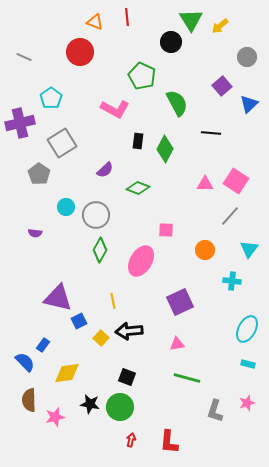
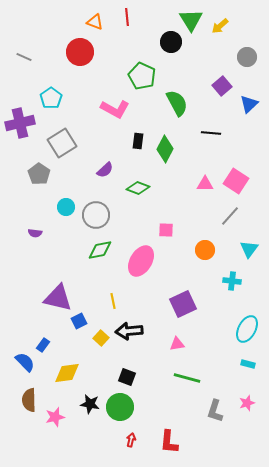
green diamond at (100, 250): rotated 50 degrees clockwise
purple square at (180, 302): moved 3 px right, 2 px down
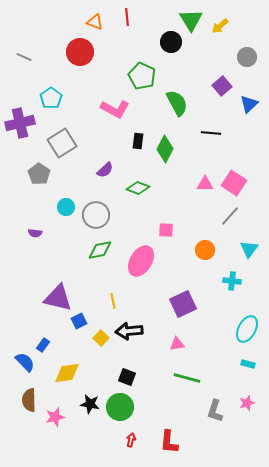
pink square at (236, 181): moved 2 px left, 2 px down
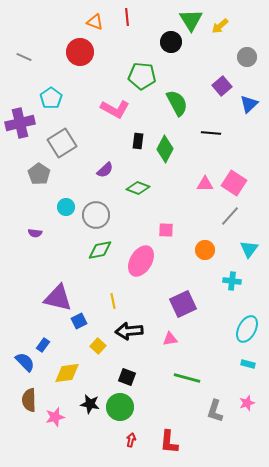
green pentagon at (142, 76): rotated 20 degrees counterclockwise
yellow square at (101, 338): moved 3 px left, 8 px down
pink triangle at (177, 344): moved 7 px left, 5 px up
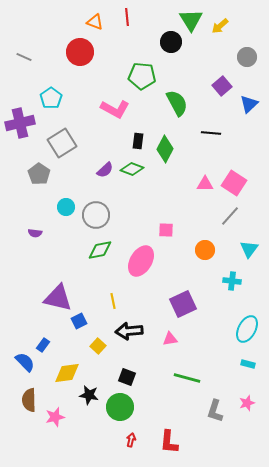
green diamond at (138, 188): moved 6 px left, 19 px up
black star at (90, 404): moved 1 px left, 9 px up
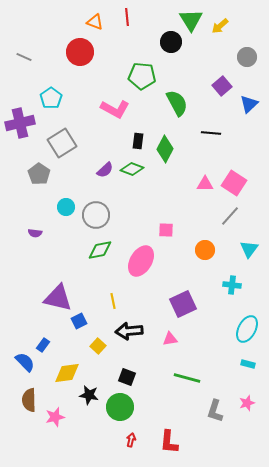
cyan cross at (232, 281): moved 4 px down
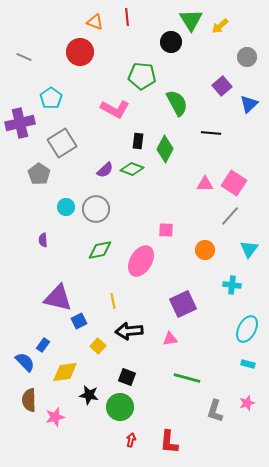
gray circle at (96, 215): moved 6 px up
purple semicircle at (35, 233): moved 8 px right, 7 px down; rotated 80 degrees clockwise
yellow diamond at (67, 373): moved 2 px left, 1 px up
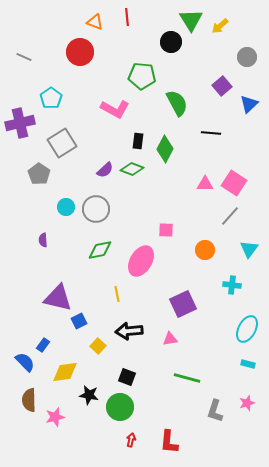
yellow line at (113, 301): moved 4 px right, 7 px up
